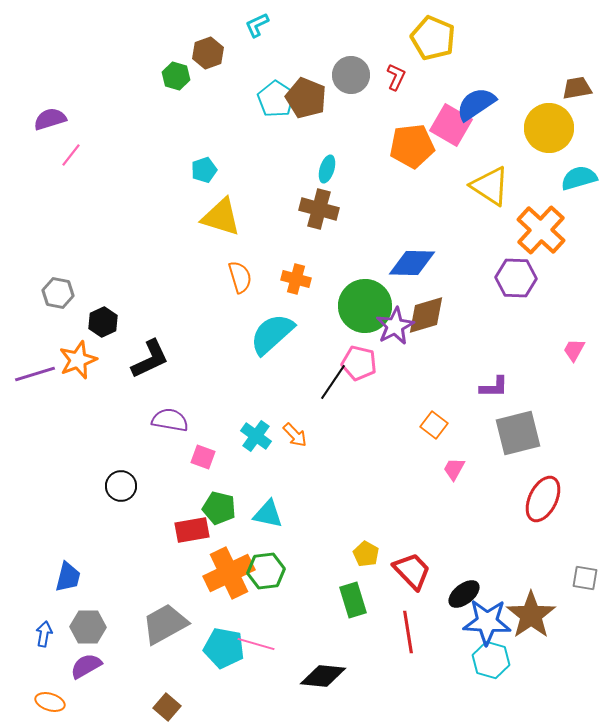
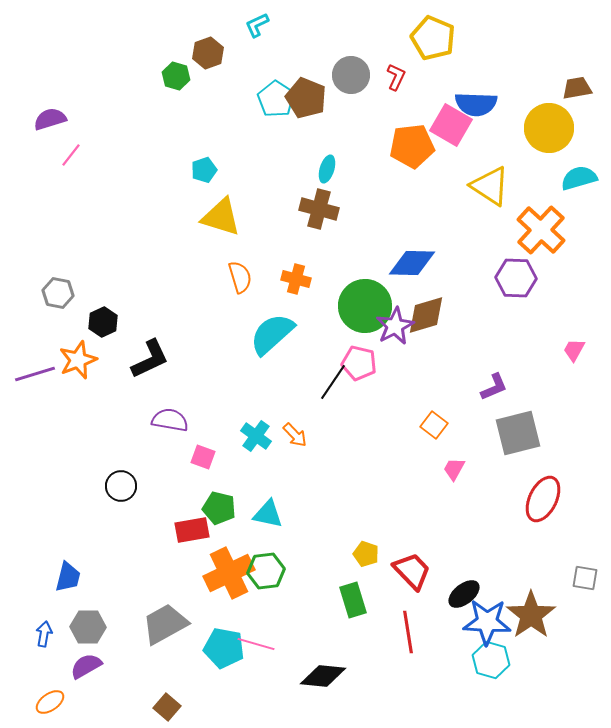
blue semicircle at (476, 104): rotated 144 degrees counterclockwise
purple L-shape at (494, 387): rotated 24 degrees counterclockwise
yellow pentagon at (366, 554): rotated 10 degrees counterclockwise
orange ellipse at (50, 702): rotated 52 degrees counterclockwise
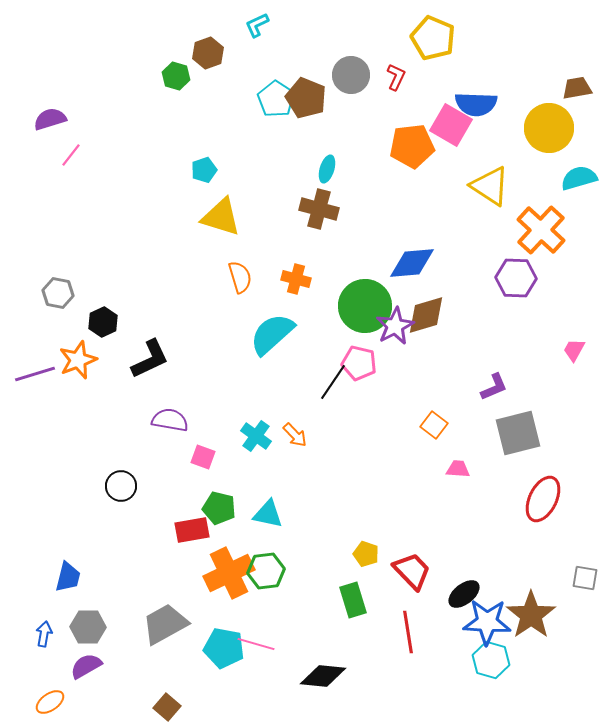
blue diamond at (412, 263): rotated 6 degrees counterclockwise
pink trapezoid at (454, 469): moved 4 px right; rotated 65 degrees clockwise
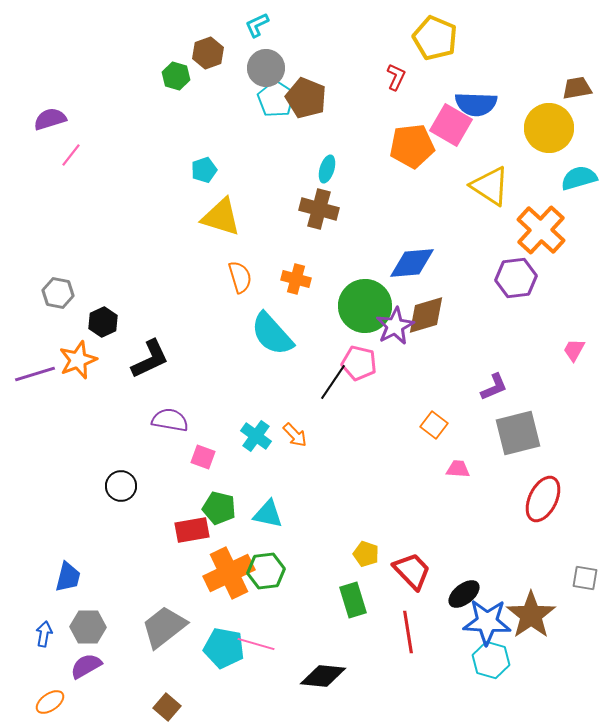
yellow pentagon at (433, 38): moved 2 px right
gray circle at (351, 75): moved 85 px left, 7 px up
purple hexagon at (516, 278): rotated 9 degrees counterclockwise
cyan semicircle at (272, 334): rotated 90 degrees counterclockwise
gray trapezoid at (165, 624): moved 1 px left, 3 px down; rotated 9 degrees counterclockwise
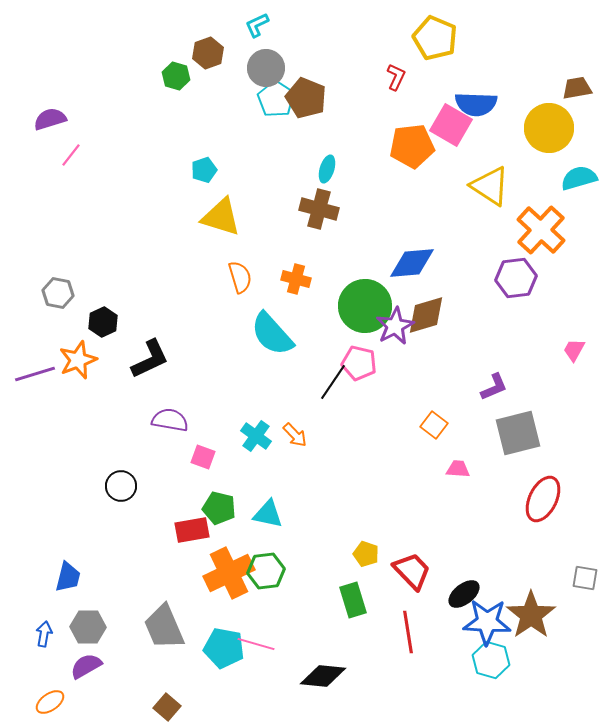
gray trapezoid at (164, 627): rotated 75 degrees counterclockwise
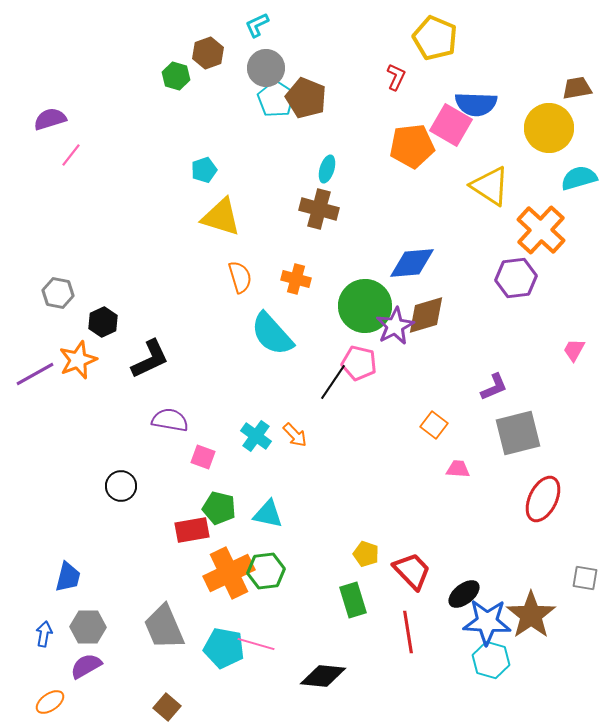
purple line at (35, 374): rotated 12 degrees counterclockwise
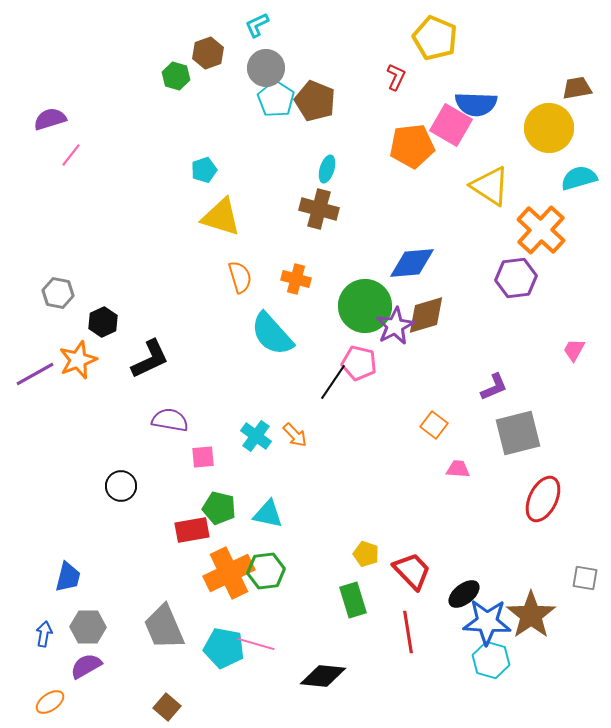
brown pentagon at (306, 98): moved 9 px right, 3 px down
pink square at (203, 457): rotated 25 degrees counterclockwise
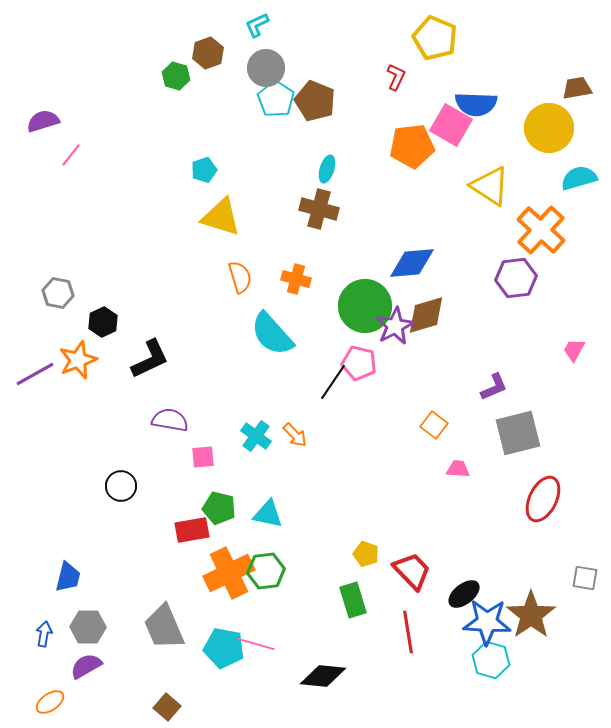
purple semicircle at (50, 119): moved 7 px left, 2 px down
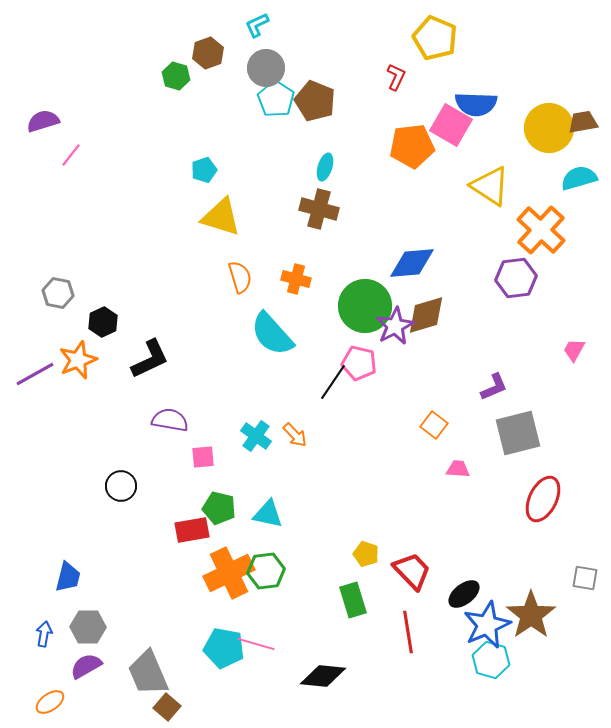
brown trapezoid at (577, 88): moved 6 px right, 34 px down
cyan ellipse at (327, 169): moved 2 px left, 2 px up
blue star at (487, 622): moved 3 px down; rotated 27 degrees counterclockwise
gray trapezoid at (164, 627): moved 16 px left, 46 px down
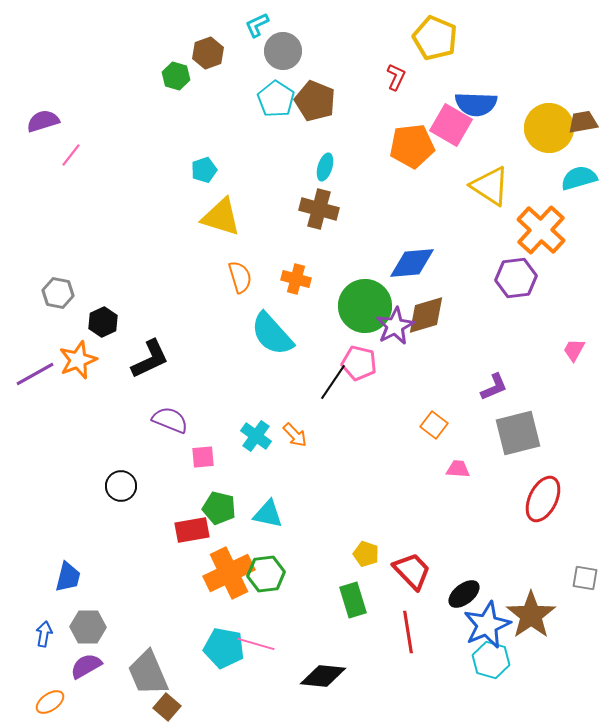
gray circle at (266, 68): moved 17 px right, 17 px up
purple semicircle at (170, 420): rotated 12 degrees clockwise
green hexagon at (266, 571): moved 3 px down
